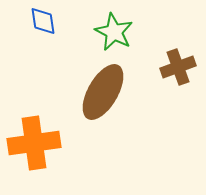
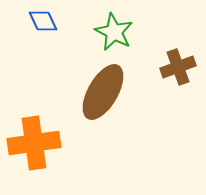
blue diamond: rotated 16 degrees counterclockwise
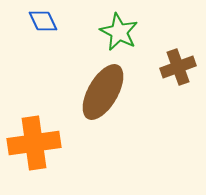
green star: moved 5 px right
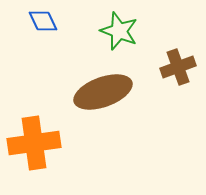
green star: moved 1 px up; rotated 6 degrees counterclockwise
brown ellipse: rotated 40 degrees clockwise
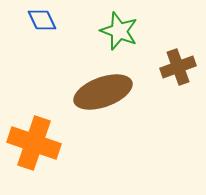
blue diamond: moved 1 px left, 1 px up
orange cross: rotated 27 degrees clockwise
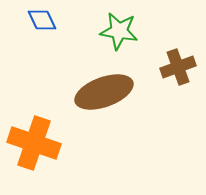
green star: rotated 12 degrees counterclockwise
brown ellipse: moved 1 px right
